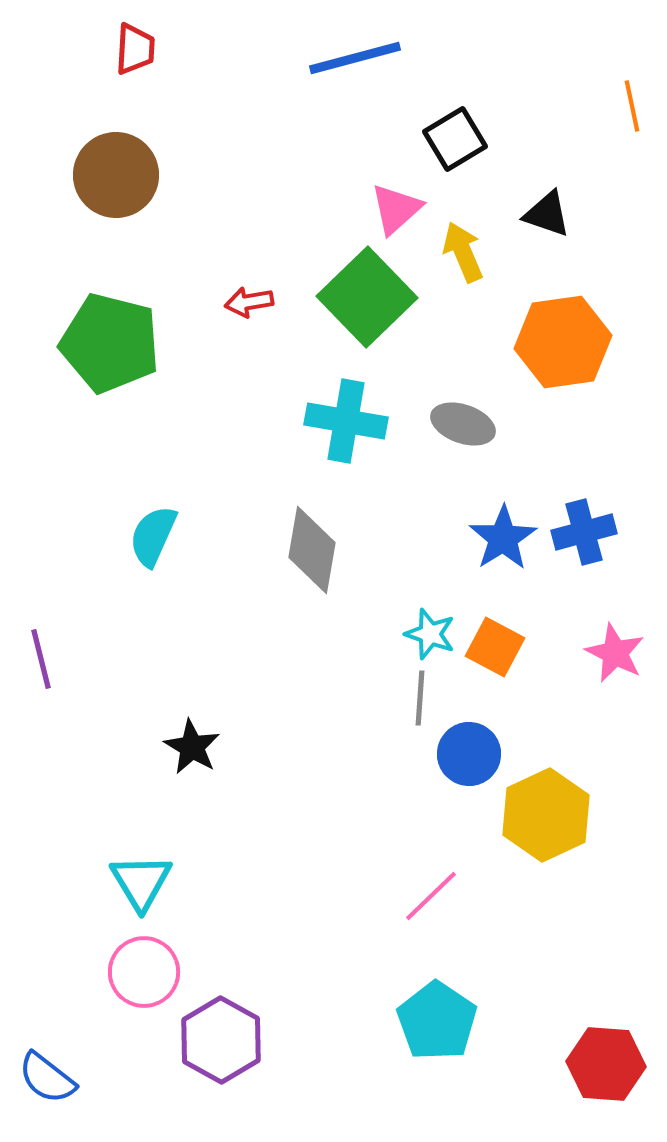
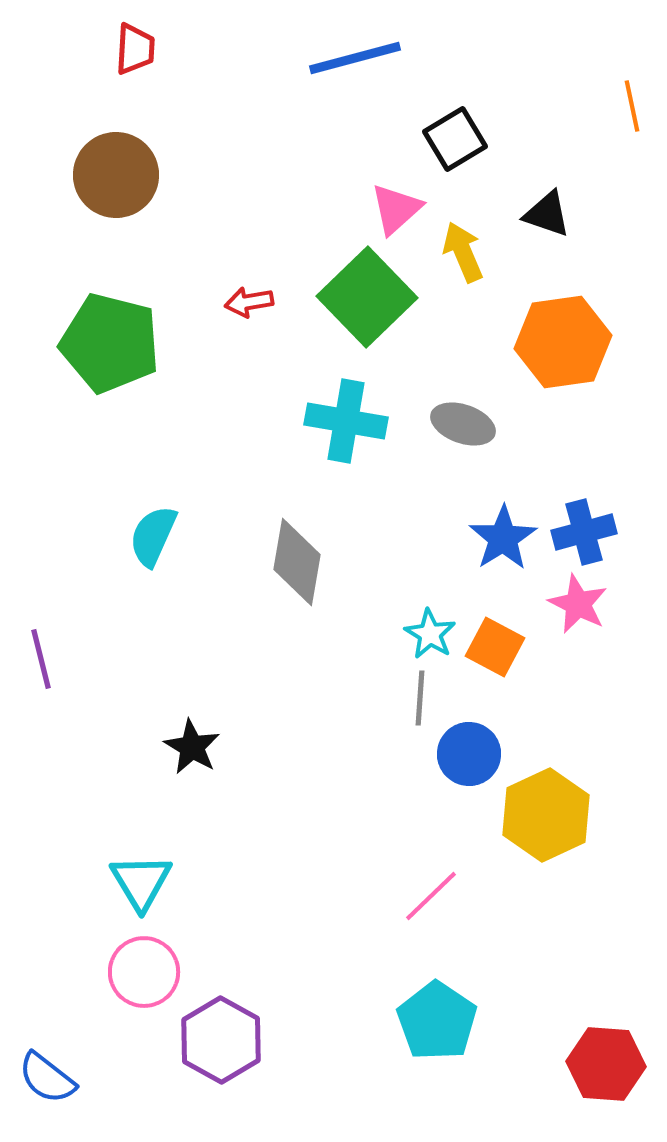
gray diamond: moved 15 px left, 12 px down
cyan star: rotated 12 degrees clockwise
pink star: moved 37 px left, 49 px up
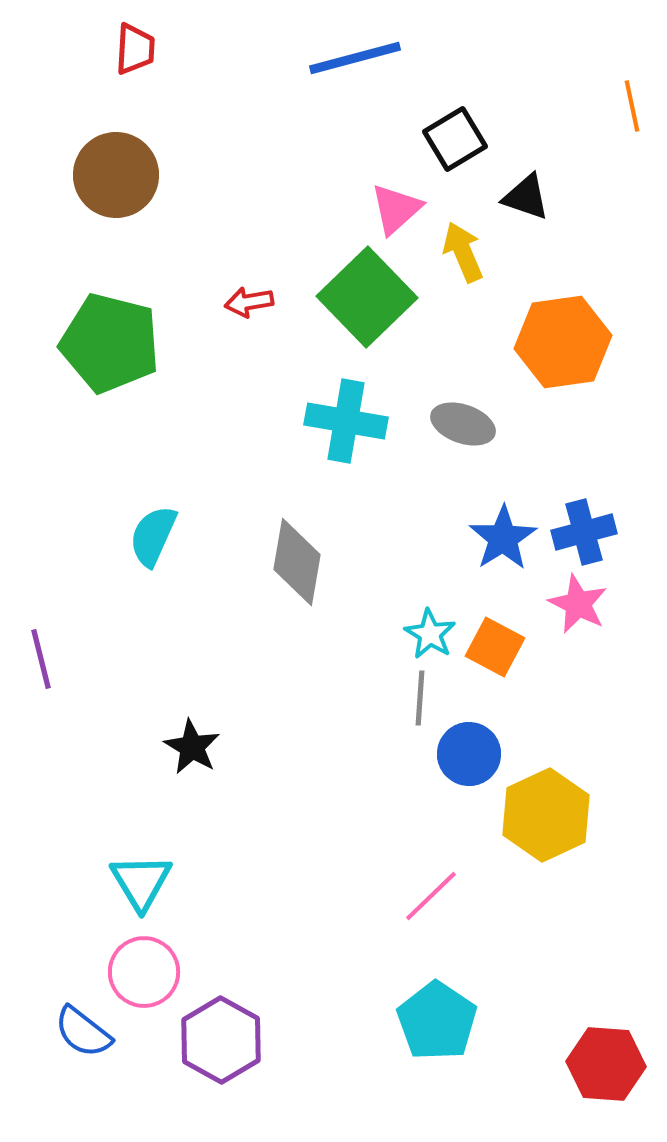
black triangle: moved 21 px left, 17 px up
blue semicircle: moved 36 px right, 46 px up
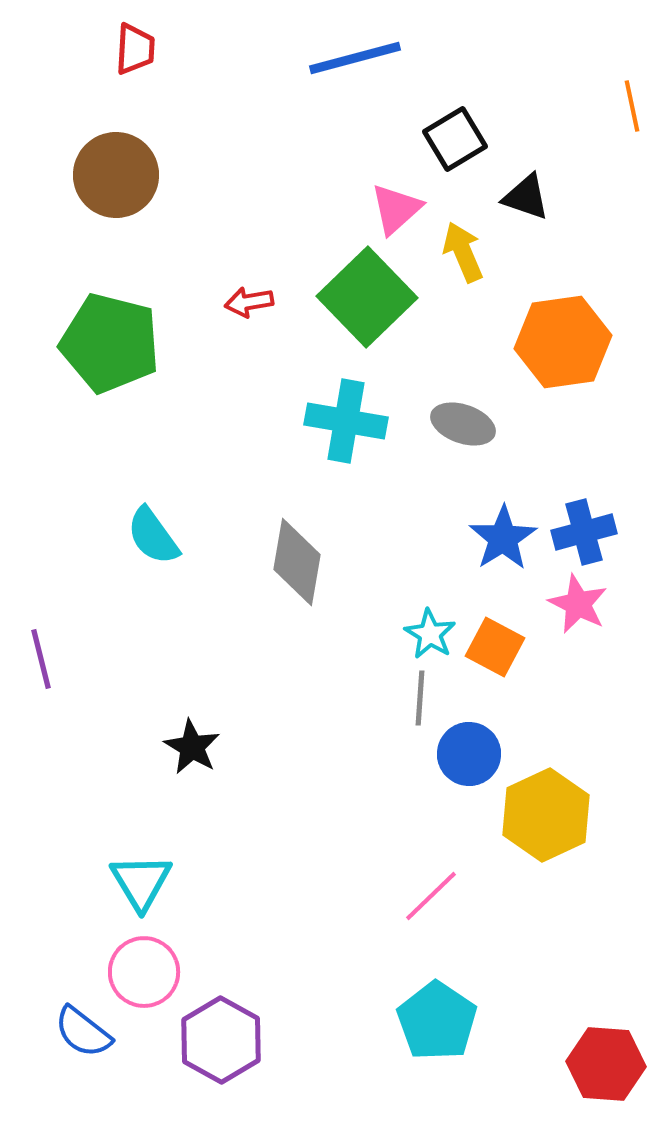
cyan semicircle: rotated 60 degrees counterclockwise
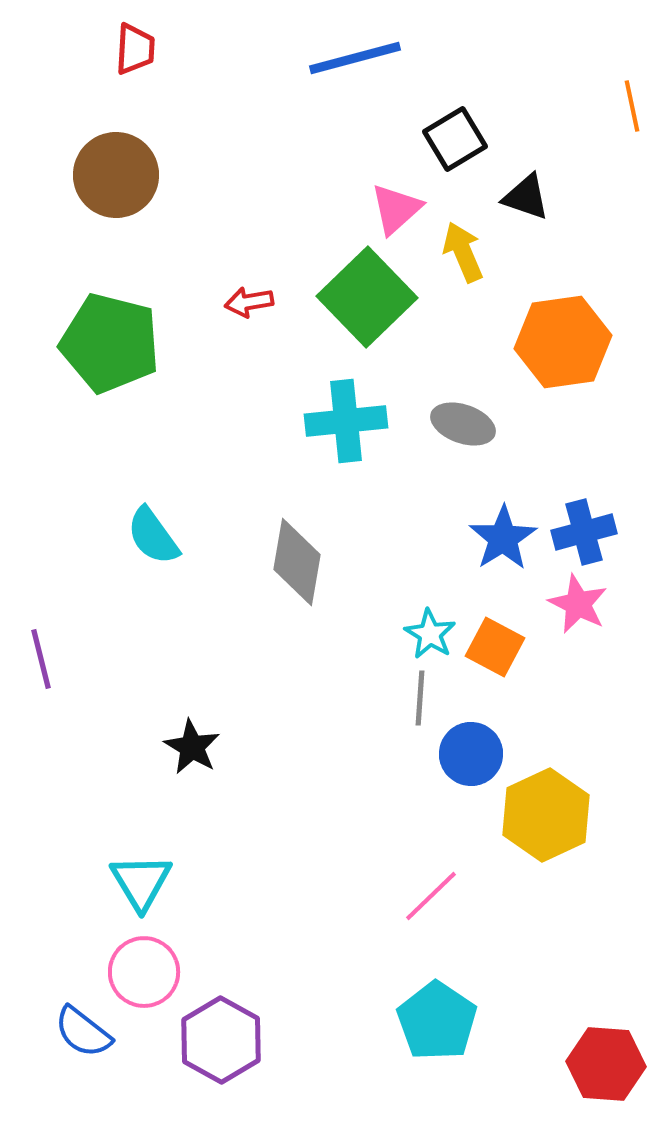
cyan cross: rotated 16 degrees counterclockwise
blue circle: moved 2 px right
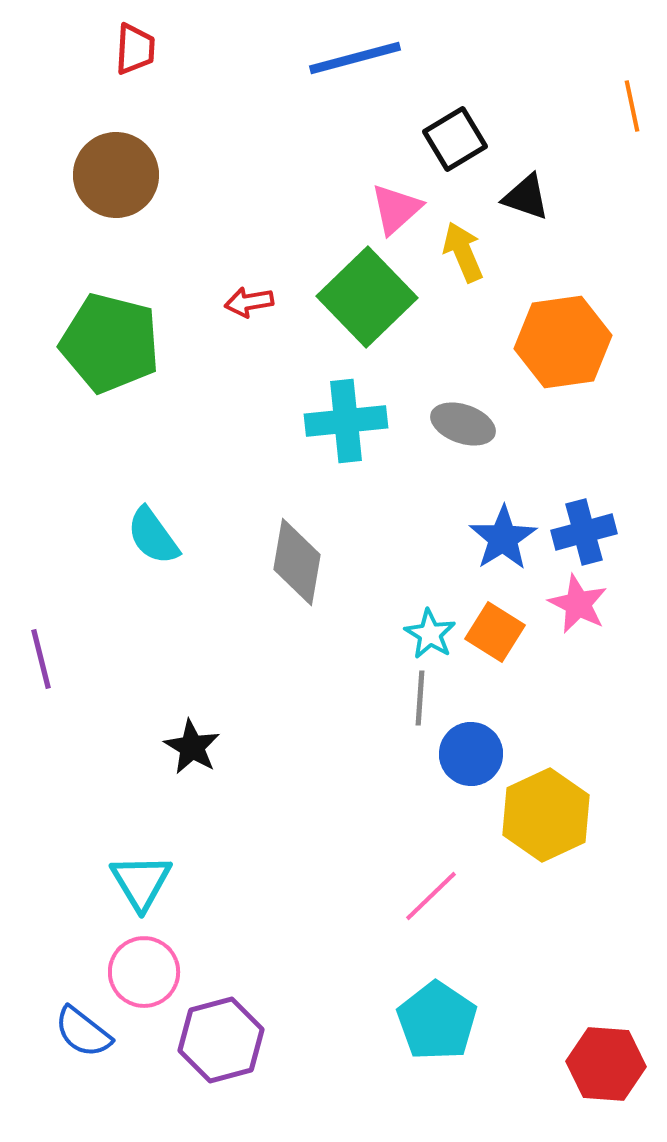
orange square: moved 15 px up; rotated 4 degrees clockwise
purple hexagon: rotated 16 degrees clockwise
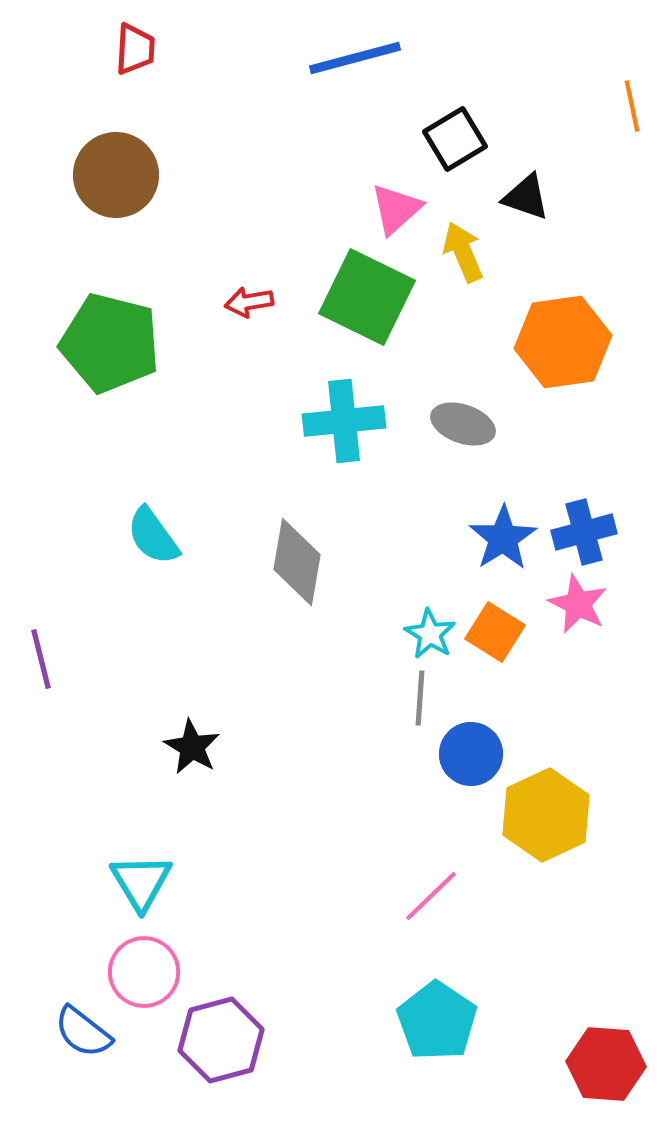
green square: rotated 20 degrees counterclockwise
cyan cross: moved 2 px left
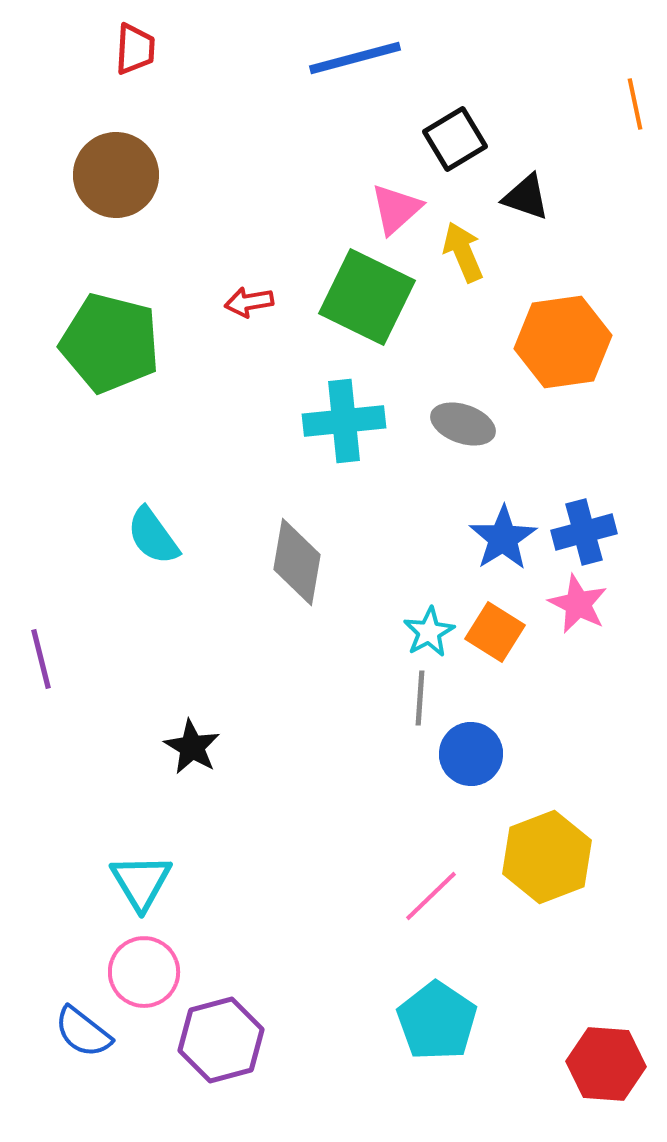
orange line: moved 3 px right, 2 px up
cyan star: moved 1 px left, 2 px up; rotated 12 degrees clockwise
yellow hexagon: moved 1 px right, 42 px down; rotated 4 degrees clockwise
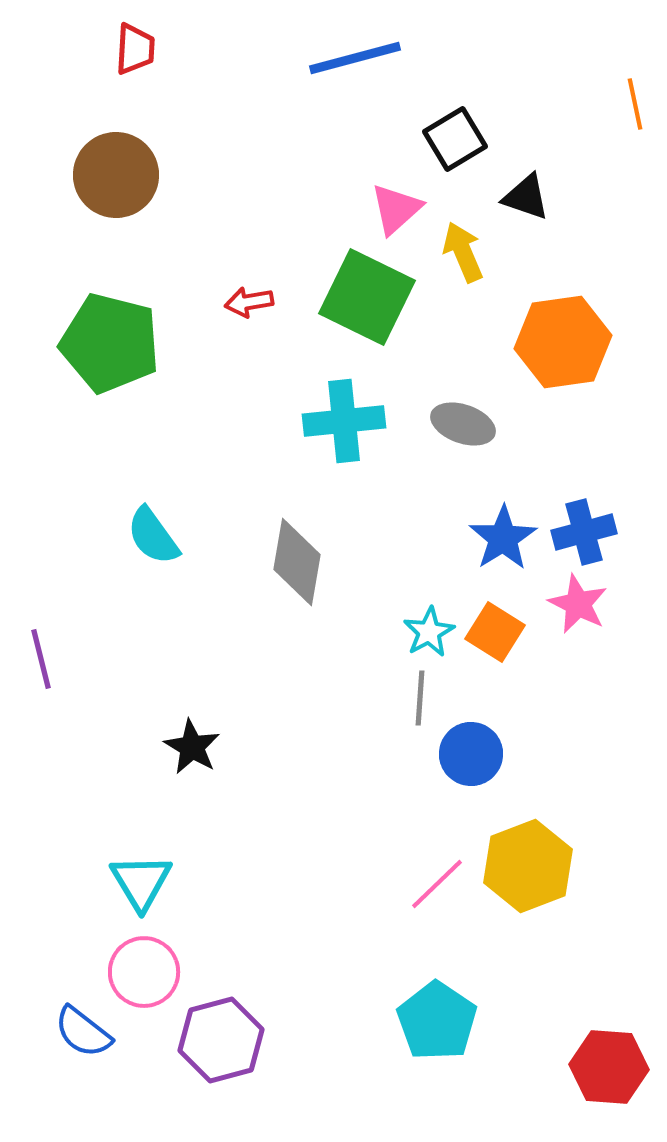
yellow hexagon: moved 19 px left, 9 px down
pink line: moved 6 px right, 12 px up
red hexagon: moved 3 px right, 3 px down
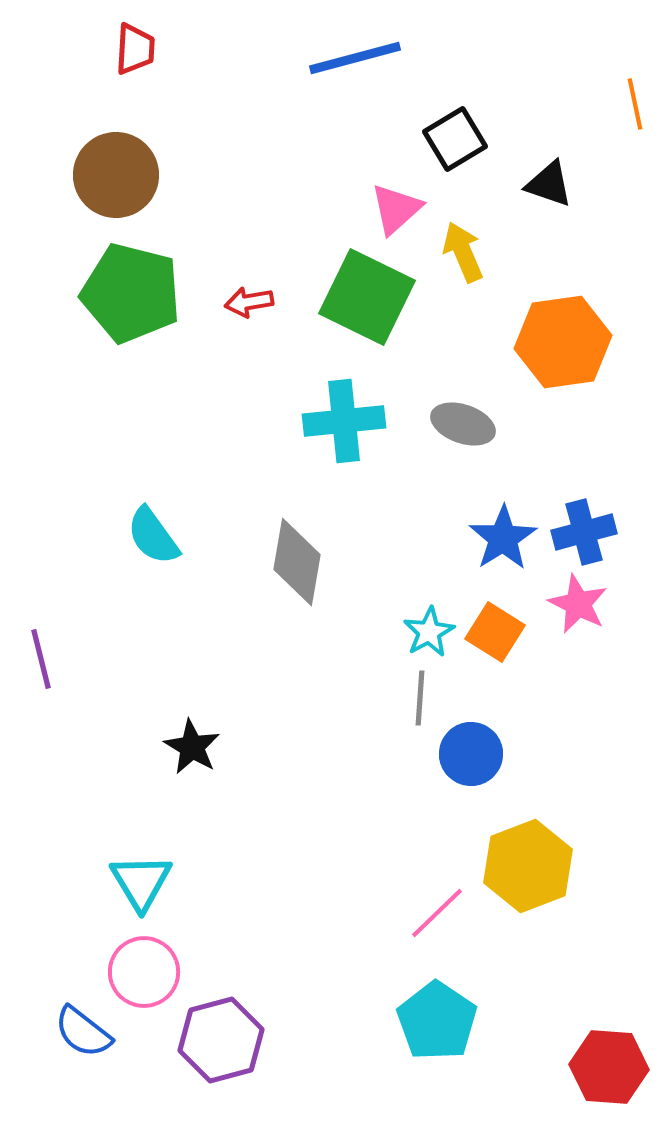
black triangle: moved 23 px right, 13 px up
green pentagon: moved 21 px right, 50 px up
pink line: moved 29 px down
